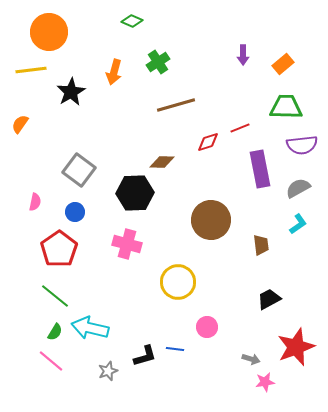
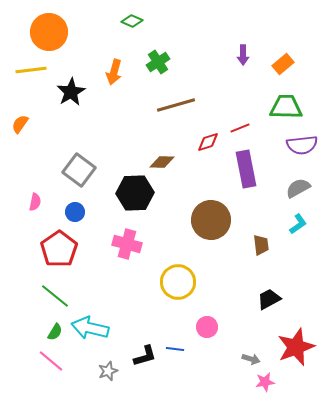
purple rectangle: moved 14 px left
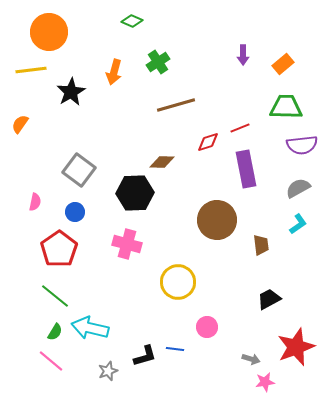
brown circle: moved 6 px right
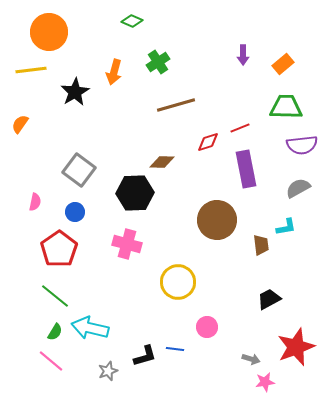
black star: moved 4 px right
cyan L-shape: moved 12 px left, 3 px down; rotated 25 degrees clockwise
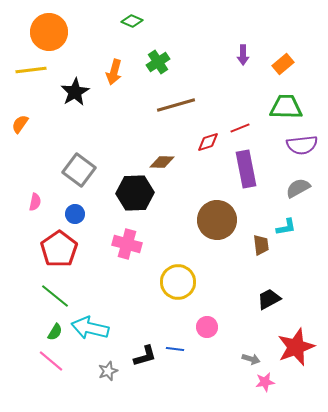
blue circle: moved 2 px down
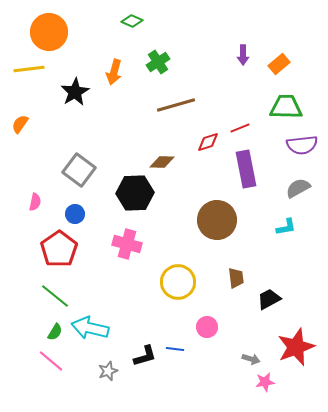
orange rectangle: moved 4 px left
yellow line: moved 2 px left, 1 px up
brown trapezoid: moved 25 px left, 33 px down
